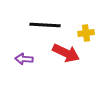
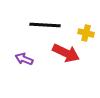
yellow cross: rotated 21 degrees clockwise
purple arrow: rotated 18 degrees clockwise
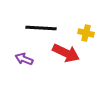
black line: moved 4 px left, 3 px down
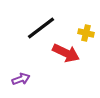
black line: rotated 40 degrees counterclockwise
purple arrow: moved 3 px left, 20 px down; rotated 138 degrees clockwise
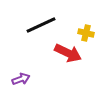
black line: moved 3 px up; rotated 12 degrees clockwise
red arrow: moved 2 px right
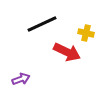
black line: moved 1 px right, 1 px up
red arrow: moved 1 px left, 1 px up
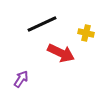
red arrow: moved 6 px left, 1 px down
purple arrow: rotated 36 degrees counterclockwise
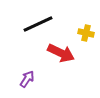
black line: moved 4 px left
purple arrow: moved 6 px right
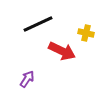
red arrow: moved 1 px right, 2 px up
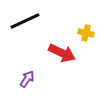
black line: moved 13 px left, 3 px up
red arrow: moved 2 px down
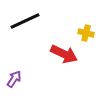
red arrow: moved 2 px right, 1 px down
purple arrow: moved 13 px left
